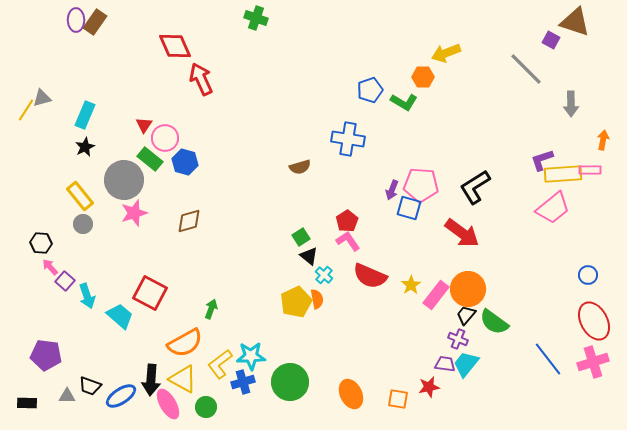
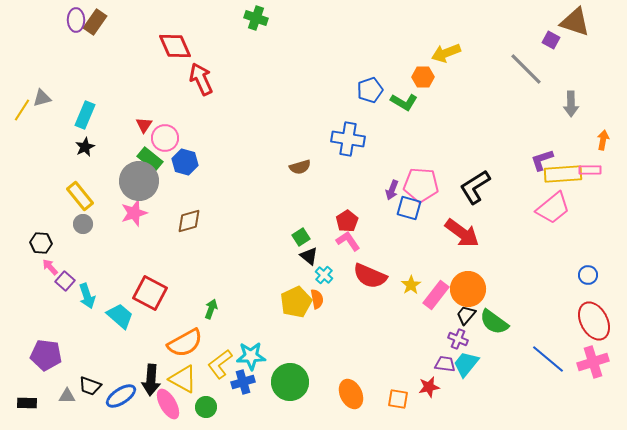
yellow line at (26, 110): moved 4 px left
gray circle at (124, 180): moved 15 px right, 1 px down
blue line at (548, 359): rotated 12 degrees counterclockwise
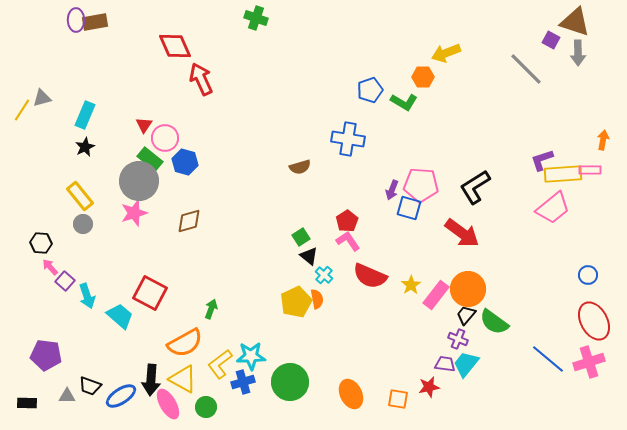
brown rectangle at (95, 22): rotated 45 degrees clockwise
gray arrow at (571, 104): moved 7 px right, 51 px up
pink cross at (593, 362): moved 4 px left
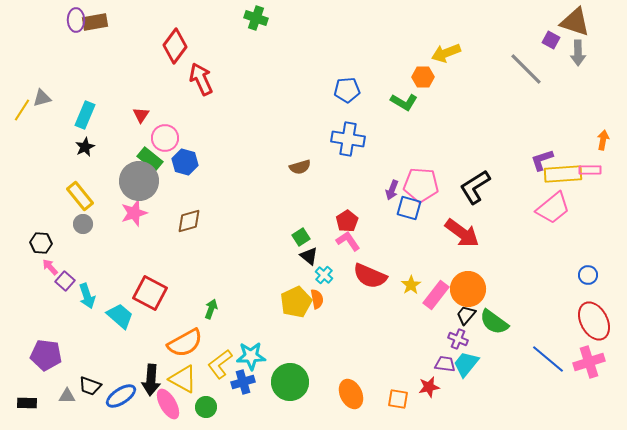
red diamond at (175, 46): rotated 60 degrees clockwise
blue pentagon at (370, 90): moved 23 px left; rotated 15 degrees clockwise
red triangle at (144, 125): moved 3 px left, 10 px up
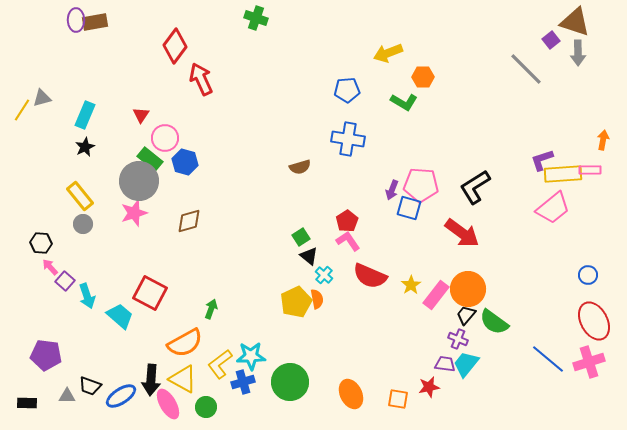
purple square at (551, 40): rotated 24 degrees clockwise
yellow arrow at (446, 53): moved 58 px left
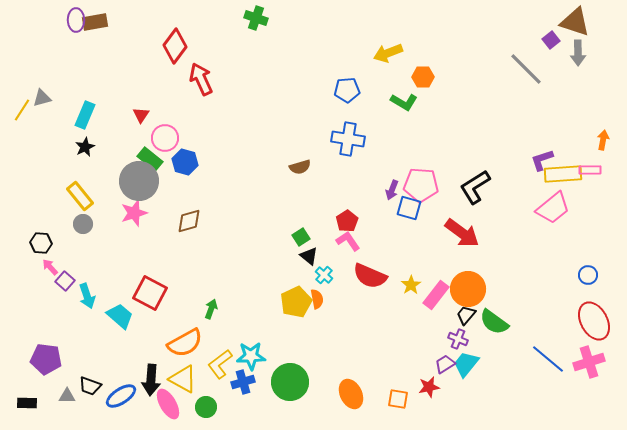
purple pentagon at (46, 355): moved 4 px down
purple trapezoid at (445, 364): rotated 40 degrees counterclockwise
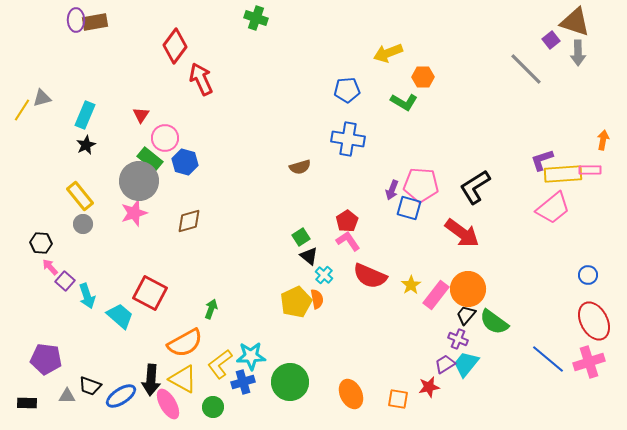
black star at (85, 147): moved 1 px right, 2 px up
green circle at (206, 407): moved 7 px right
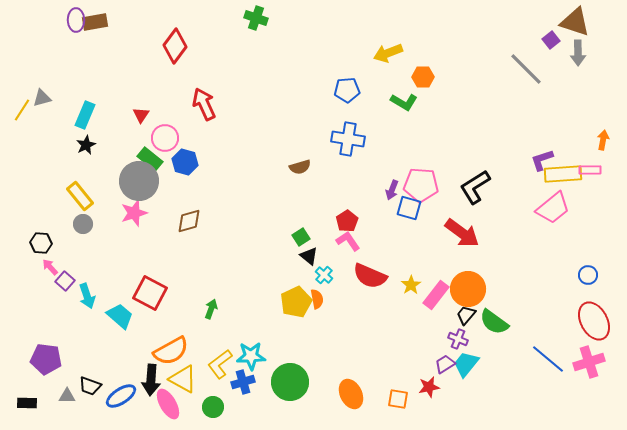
red arrow at (201, 79): moved 3 px right, 25 px down
orange semicircle at (185, 343): moved 14 px left, 8 px down
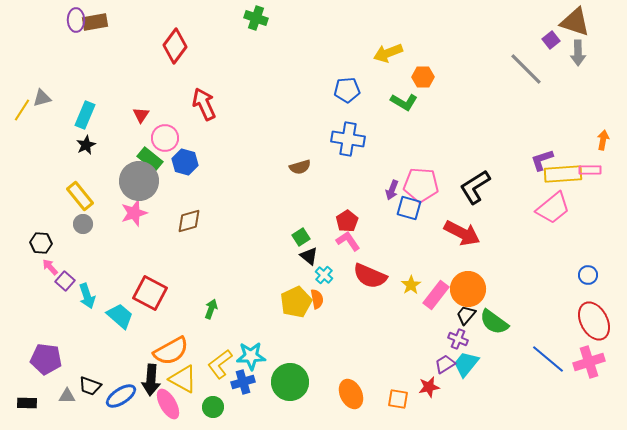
red arrow at (462, 233): rotated 9 degrees counterclockwise
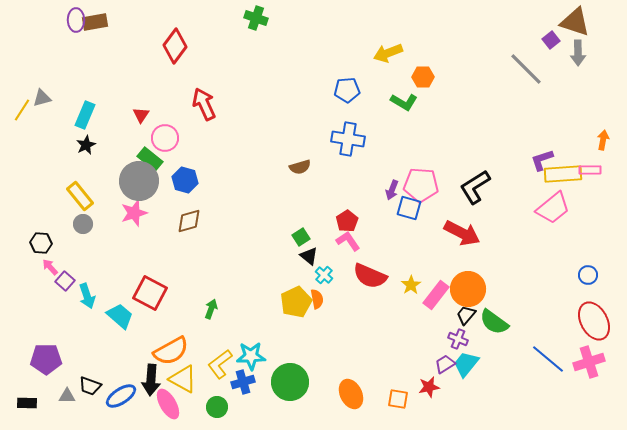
blue hexagon at (185, 162): moved 18 px down
purple pentagon at (46, 359): rotated 8 degrees counterclockwise
green circle at (213, 407): moved 4 px right
